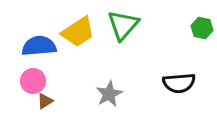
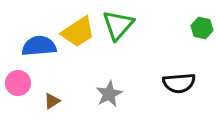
green triangle: moved 5 px left
pink circle: moved 15 px left, 2 px down
brown triangle: moved 7 px right
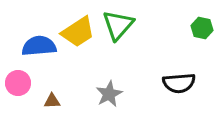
brown triangle: rotated 30 degrees clockwise
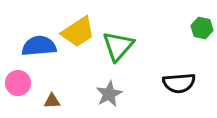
green triangle: moved 21 px down
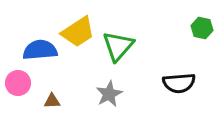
blue semicircle: moved 1 px right, 4 px down
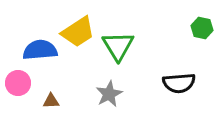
green triangle: rotated 12 degrees counterclockwise
brown triangle: moved 1 px left
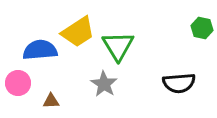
gray star: moved 5 px left, 10 px up; rotated 12 degrees counterclockwise
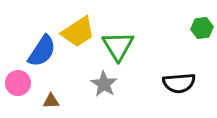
green hexagon: rotated 20 degrees counterclockwise
blue semicircle: moved 2 px right, 1 px down; rotated 128 degrees clockwise
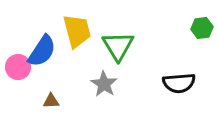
yellow trapezoid: moved 1 px left, 1 px up; rotated 72 degrees counterclockwise
pink circle: moved 16 px up
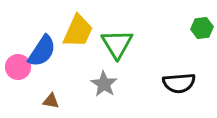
yellow trapezoid: moved 1 px right; rotated 39 degrees clockwise
green triangle: moved 1 px left, 2 px up
brown triangle: rotated 12 degrees clockwise
